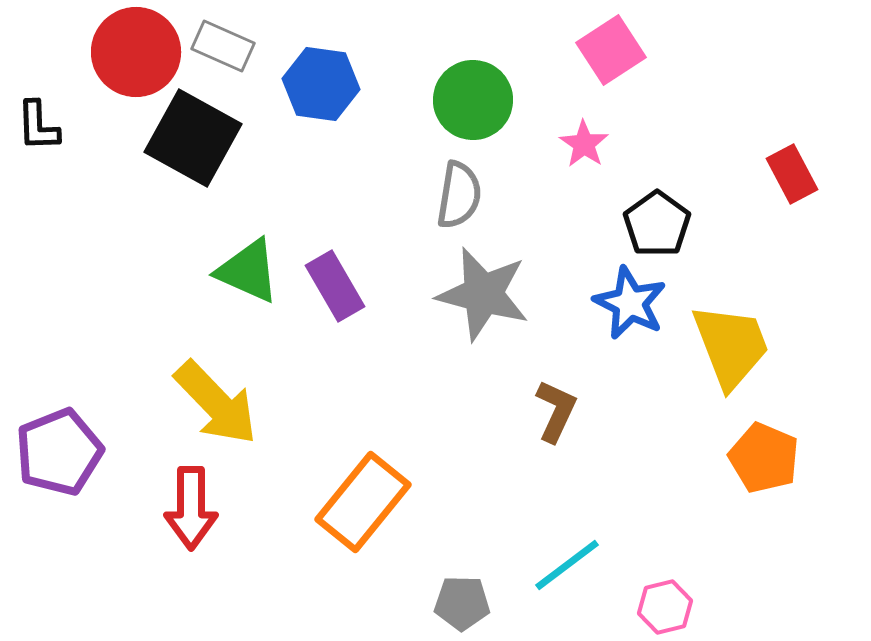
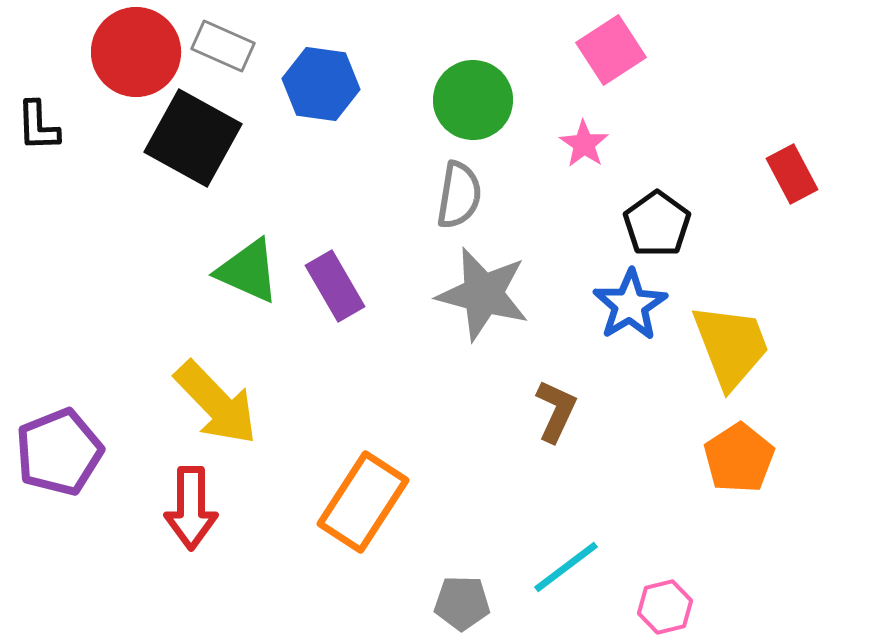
blue star: moved 2 px down; rotated 14 degrees clockwise
orange pentagon: moved 25 px left; rotated 16 degrees clockwise
orange rectangle: rotated 6 degrees counterclockwise
cyan line: moved 1 px left, 2 px down
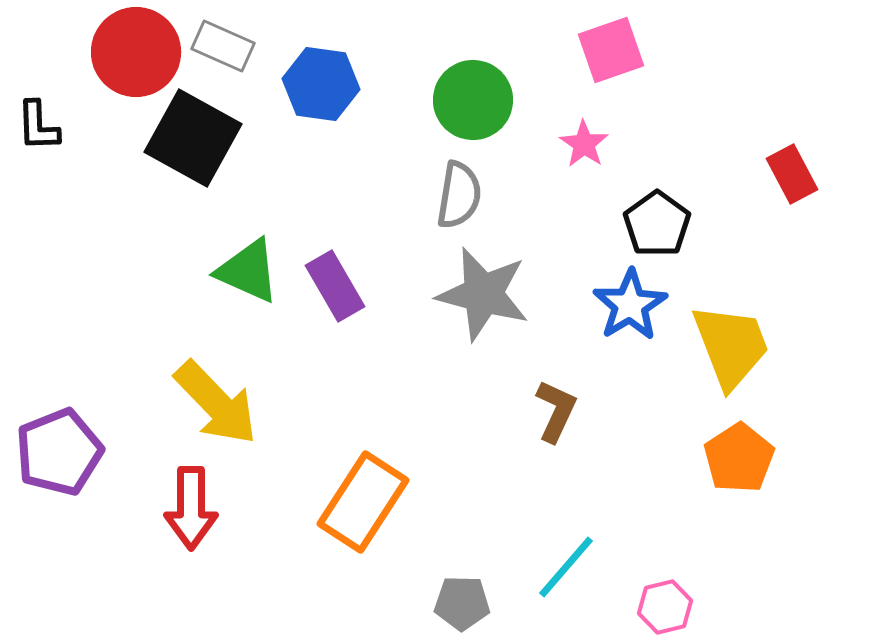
pink square: rotated 14 degrees clockwise
cyan line: rotated 12 degrees counterclockwise
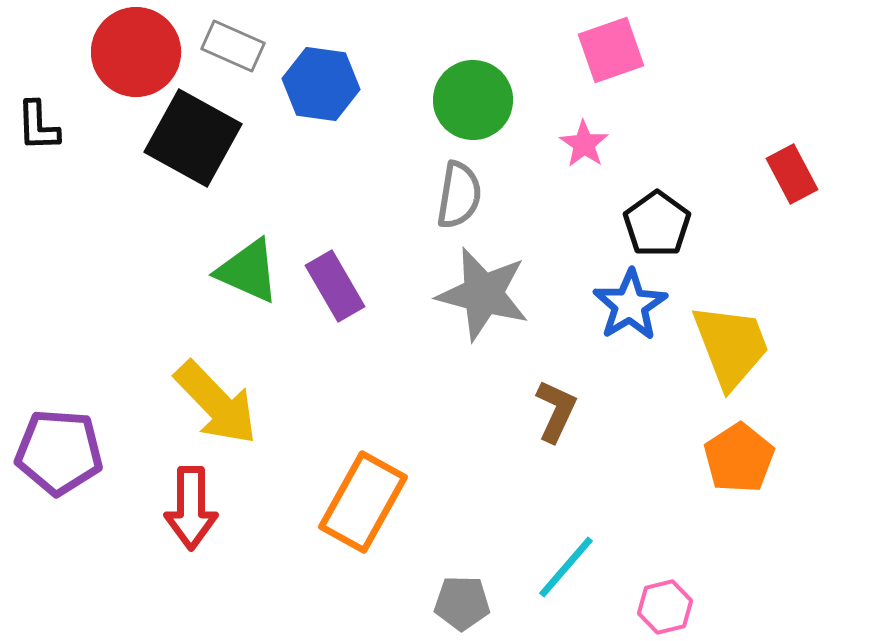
gray rectangle: moved 10 px right
purple pentagon: rotated 26 degrees clockwise
orange rectangle: rotated 4 degrees counterclockwise
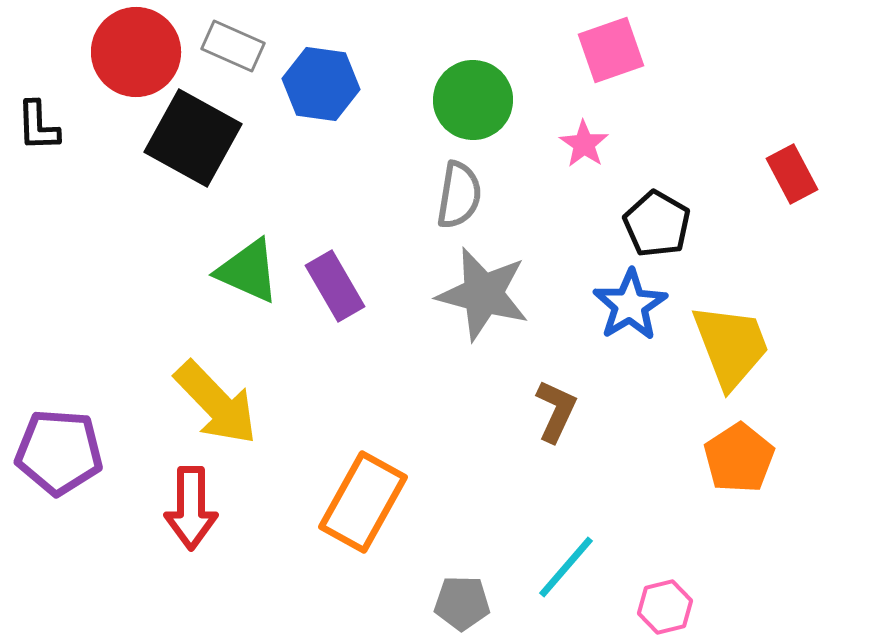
black pentagon: rotated 6 degrees counterclockwise
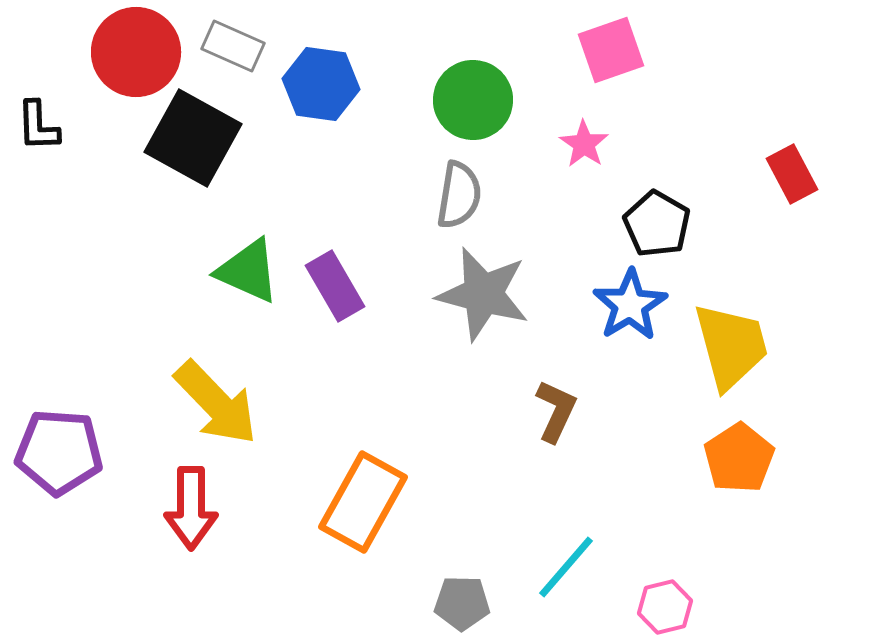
yellow trapezoid: rotated 6 degrees clockwise
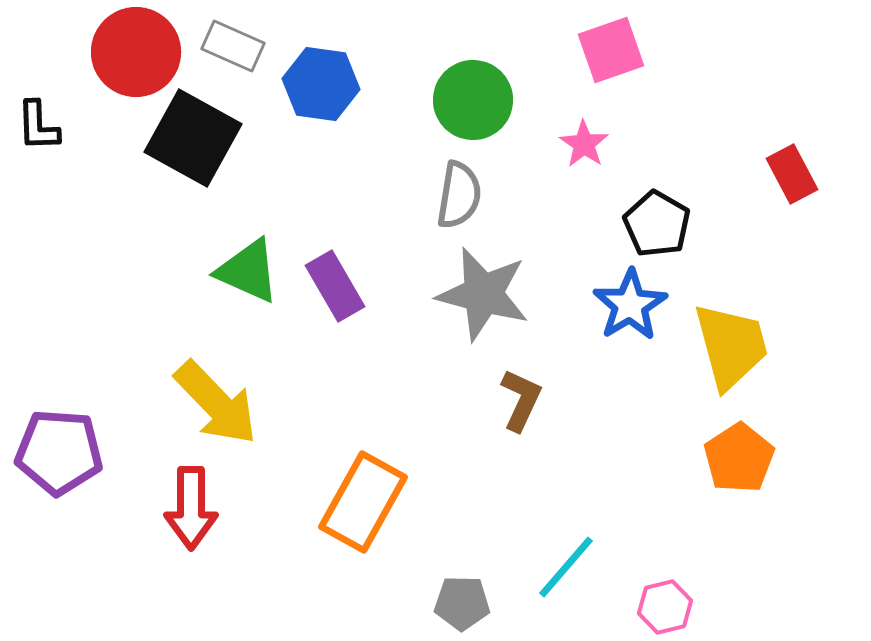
brown L-shape: moved 35 px left, 11 px up
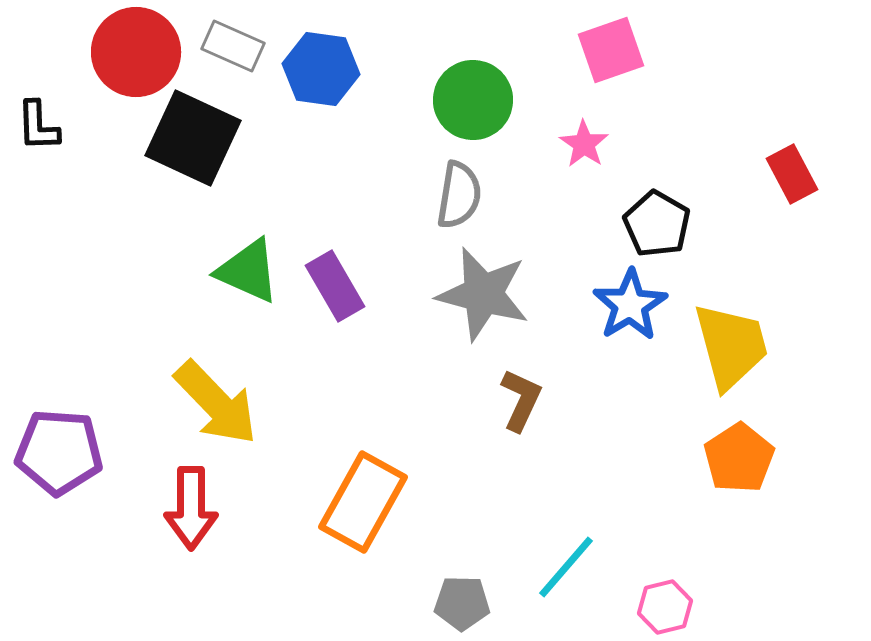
blue hexagon: moved 15 px up
black square: rotated 4 degrees counterclockwise
